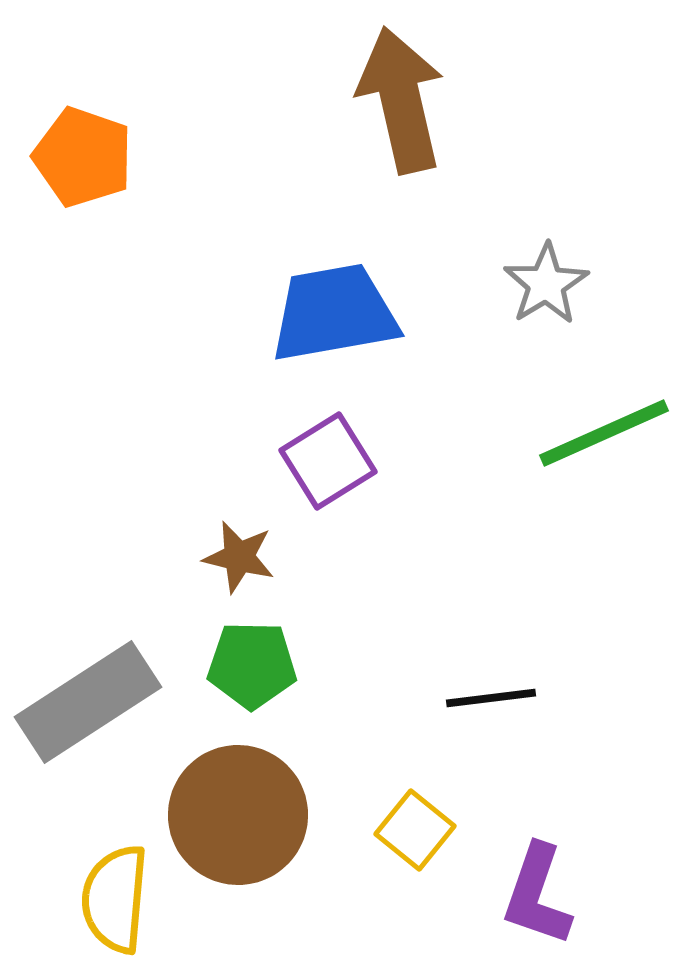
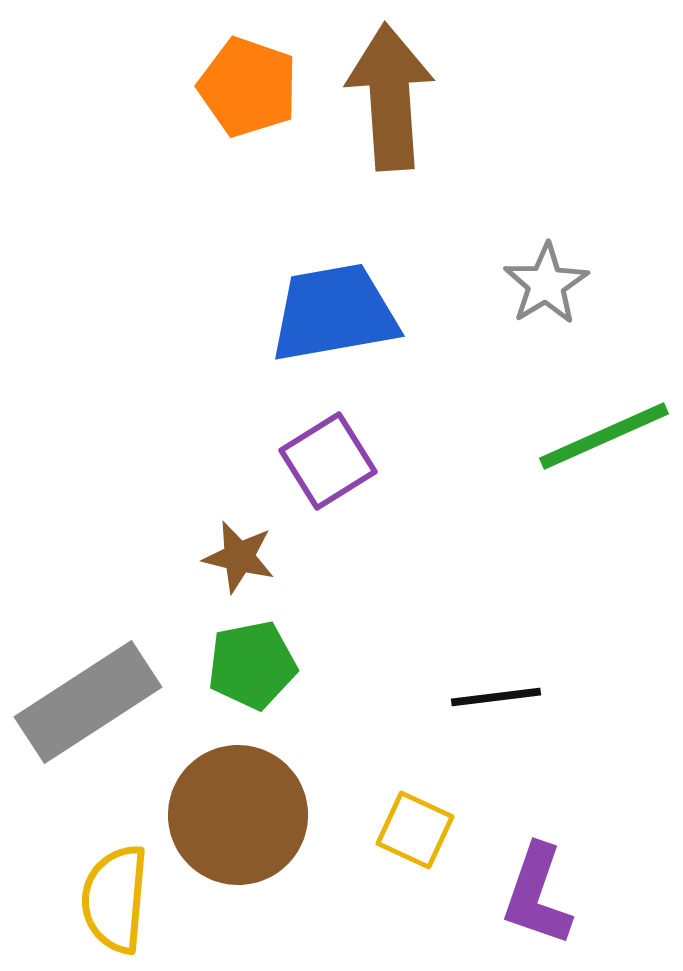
brown arrow: moved 11 px left, 3 px up; rotated 9 degrees clockwise
orange pentagon: moved 165 px right, 70 px up
green line: moved 3 px down
green pentagon: rotated 12 degrees counterclockwise
black line: moved 5 px right, 1 px up
yellow square: rotated 14 degrees counterclockwise
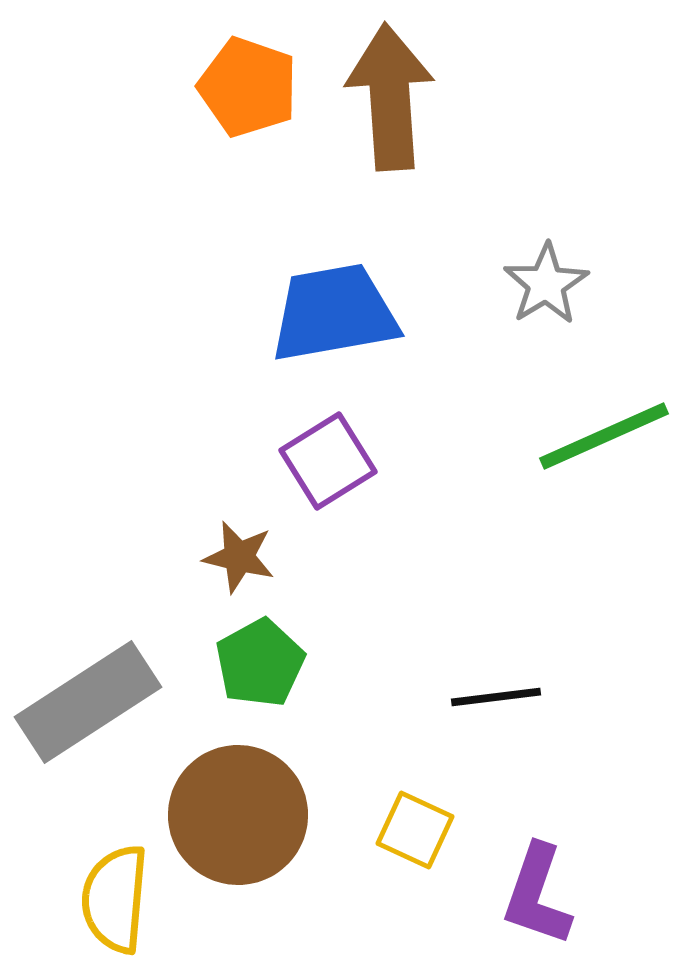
green pentagon: moved 8 px right, 2 px up; rotated 18 degrees counterclockwise
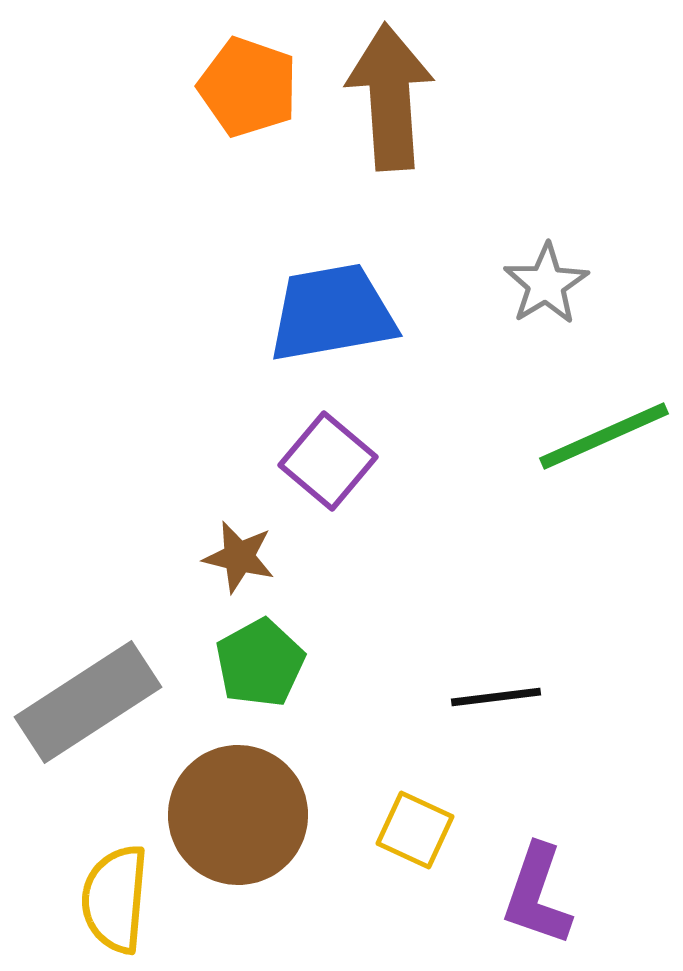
blue trapezoid: moved 2 px left
purple square: rotated 18 degrees counterclockwise
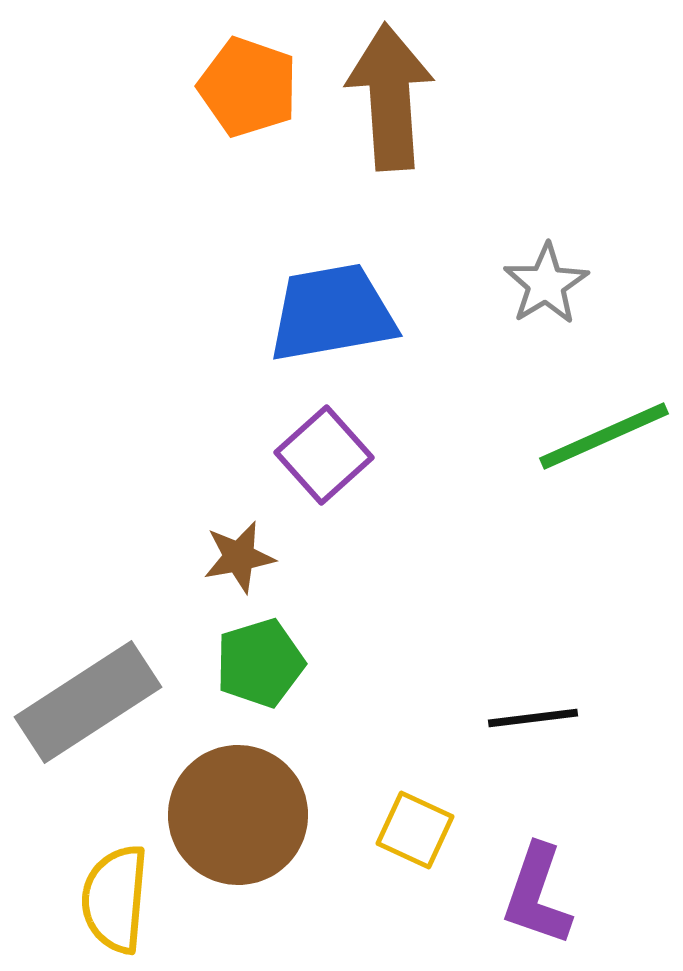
purple square: moved 4 px left, 6 px up; rotated 8 degrees clockwise
brown star: rotated 24 degrees counterclockwise
green pentagon: rotated 12 degrees clockwise
black line: moved 37 px right, 21 px down
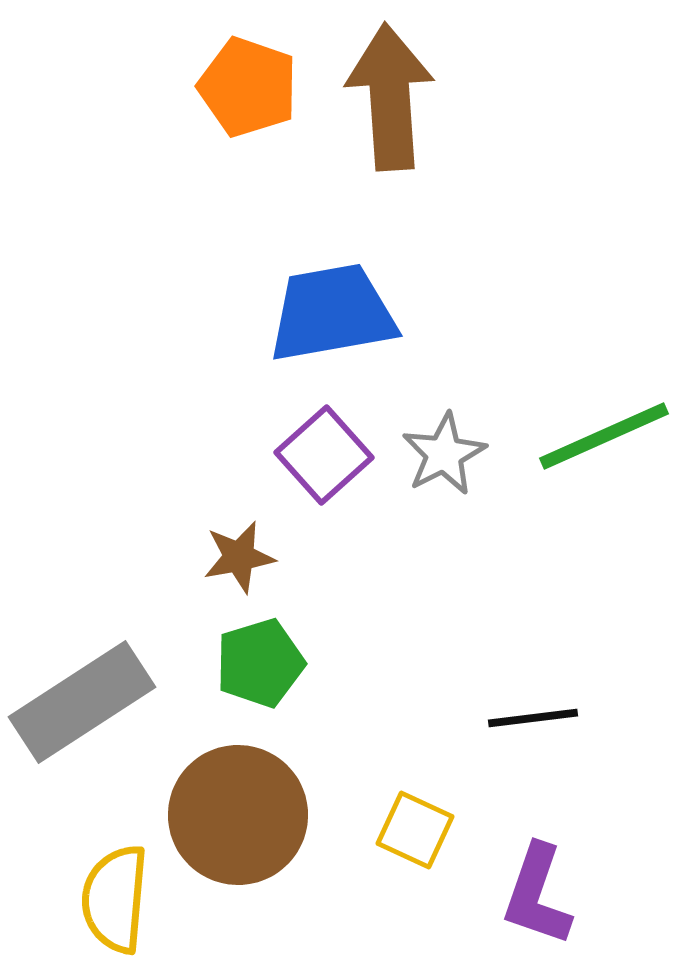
gray star: moved 102 px left, 170 px down; rotated 4 degrees clockwise
gray rectangle: moved 6 px left
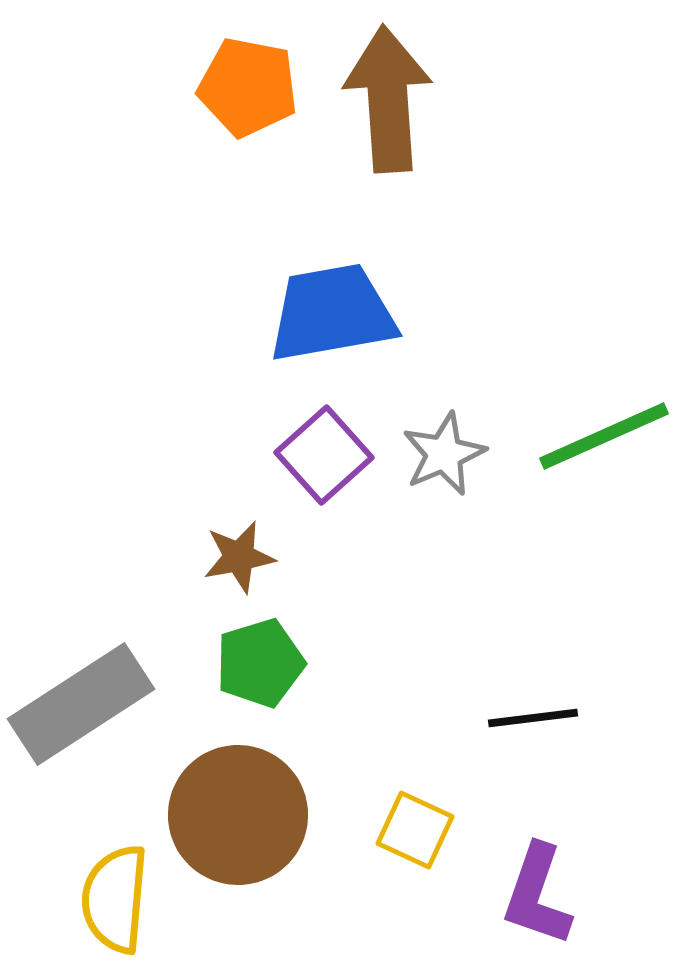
orange pentagon: rotated 8 degrees counterclockwise
brown arrow: moved 2 px left, 2 px down
gray star: rotated 4 degrees clockwise
gray rectangle: moved 1 px left, 2 px down
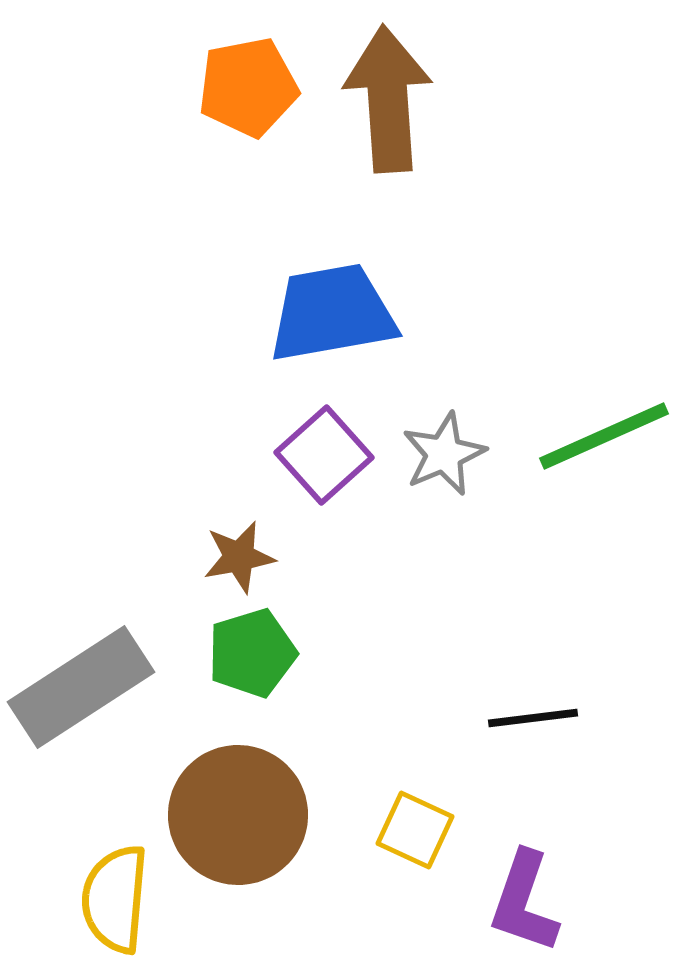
orange pentagon: rotated 22 degrees counterclockwise
green pentagon: moved 8 px left, 10 px up
gray rectangle: moved 17 px up
purple L-shape: moved 13 px left, 7 px down
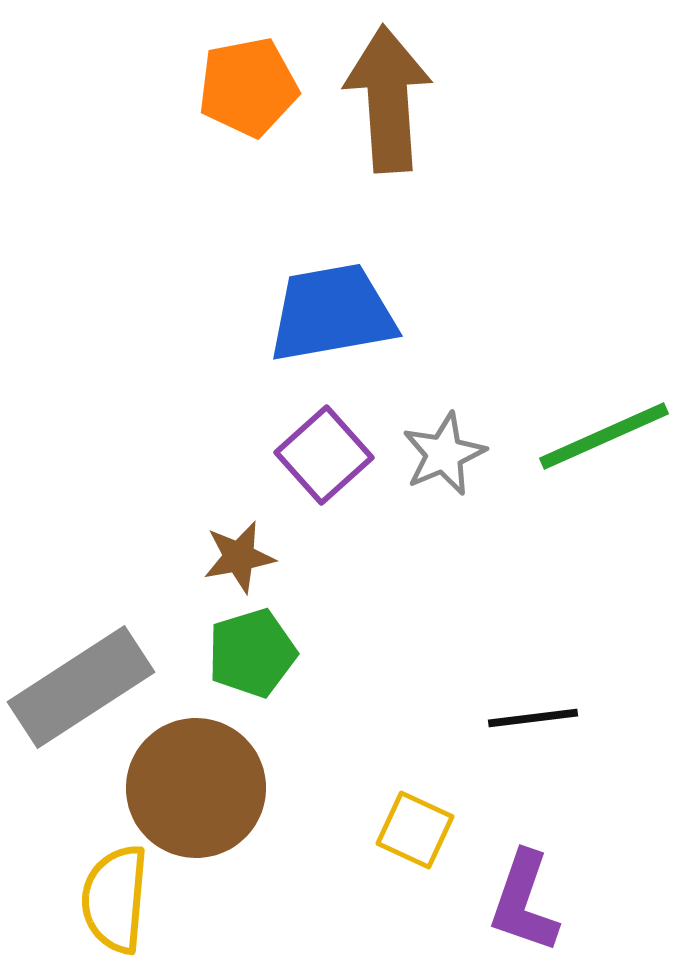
brown circle: moved 42 px left, 27 px up
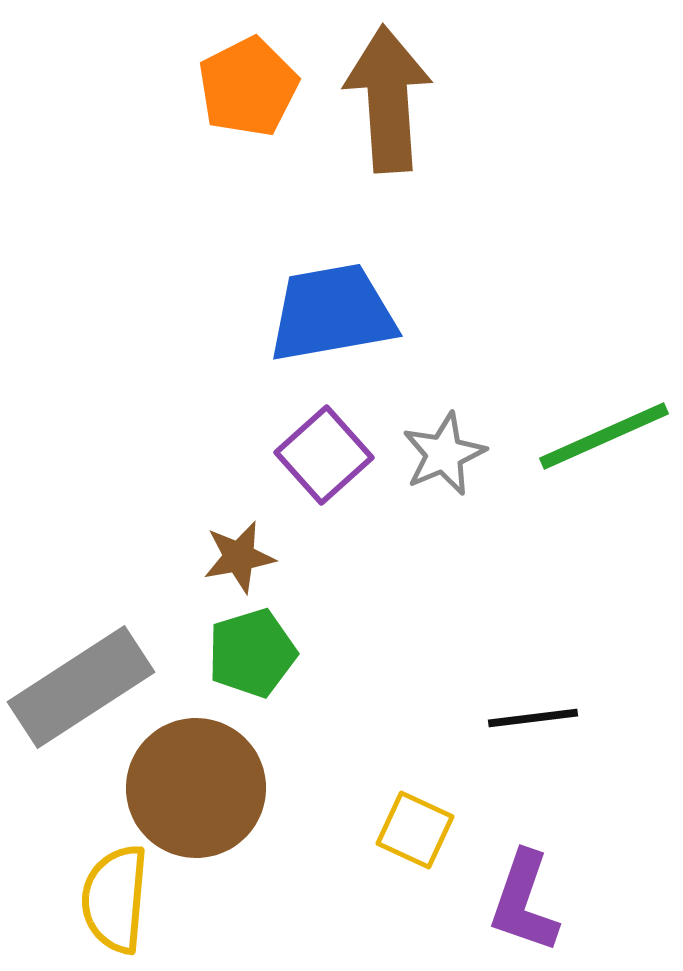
orange pentagon: rotated 16 degrees counterclockwise
